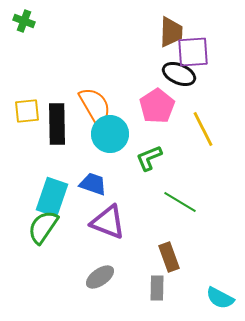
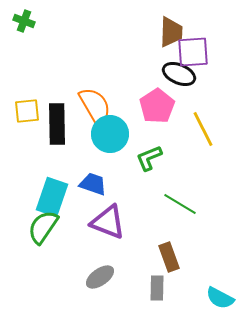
green line: moved 2 px down
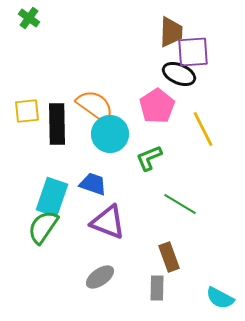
green cross: moved 5 px right, 3 px up; rotated 15 degrees clockwise
orange semicircle: rotated 24 degrees counterclockwise
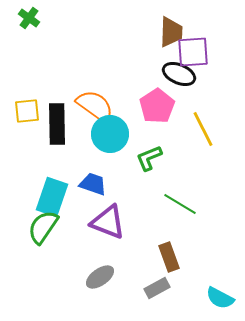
gray rectangle: rotated 60 degrees clockwise
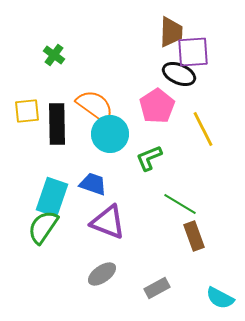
green cross: moved 25 px right, 37 px down
brown rectangle: moved 25 px right, 21 px up
gray ellipse: moved 2 px right, 3 px up
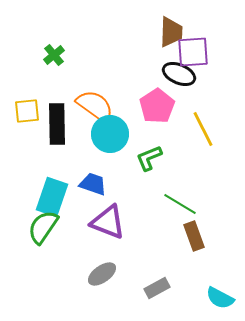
green cross: rotated 15 degrees clockwise
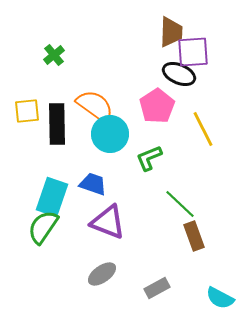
green line: rotated 12 degrees clockwise
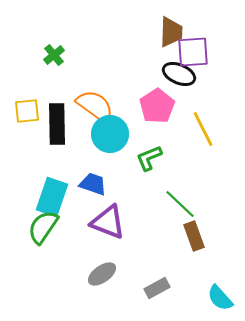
cyan semicircle: rotated 20 degrees clockwise
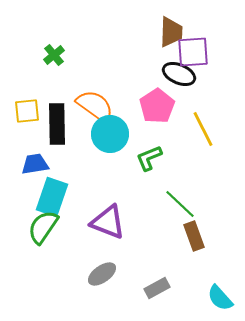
blue trapezoid: moved 58 px left, 20 px up; rotated 28 degrees counterclockwise
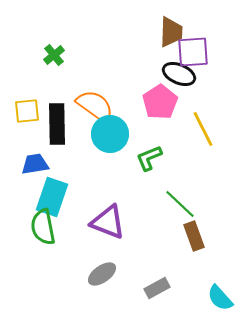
pink pentagon: moved 3 px right, 4 px up
green semicircle: rotated 45 degrees counterclockwise
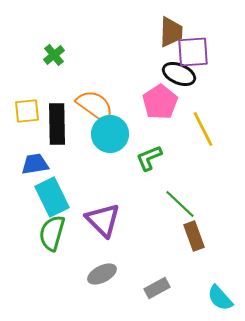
cyan rectangle: rotated 45 degrees counterclockwise
purple triangle: moved 5 px left, 2 px up; rotated 24 degrees clockwise
green semicircle: moved 9 px right, 6 px down; rotated 27 degrees clockwise
gray ellipse: rotated 8 degrees clockwise
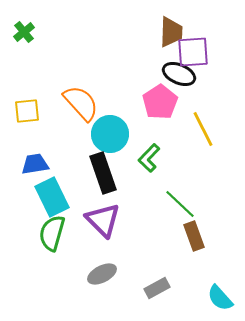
green cross: moved 30 px left, 23 px up
orange semicircle: moved 14 px left, 3 px up; rotated 12 degrees clockwise
black rectangle: moved 46 px right, 49 px down; rotated 18 degrees counterclockwise
green L-shape: rotated 24 degrees counterclockwise
